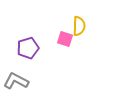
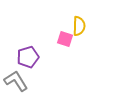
purple pentagon: moved 9 px down
gray L-shape: rotated 30 degrees clockwise
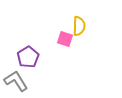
purple pentagon: rotated 15 degrees counterclockwise
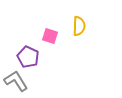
pink square: moved 15 px left, 3 px up
purple pentagon: rotated 15 degrees counterclockwise
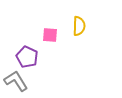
pink square: moved 1 px up; rotated 14 degrees counterclockwise
purple pentagon: moved 1 px left
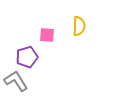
pink square: moved 3 px left
purple pentagon: rotated 30 degrees clockwise
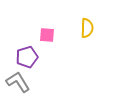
yellow semicircle: moved 8 px right, 2 px down
gray L-shape: moved 2 px right, 1 px down
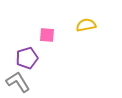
yellow semicircle: moved 1 px left, 3 px up; rotated 102 degrees counterclockwise
purple pentagon: moved 1 px down
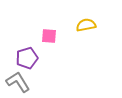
pink square: moved 2 px right, 1 px down
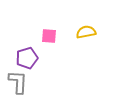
yellow semicircle: moved 7 px down
gray L-shape: rotated 35 degrees clockwise
